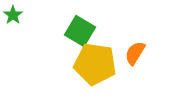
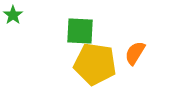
green square: rotated 28 degrees counterclockwise
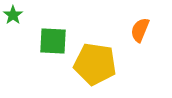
green square: moved 27 px left, 10 px down
orange semicircle: moved 5 px right, 23 px up; rotated 10 degrees counterclockwise
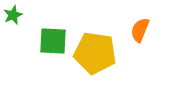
green star: rotated 12 degrees clockwise
yellow pentagon: moved 11 px up
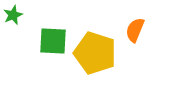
orange semicircle: moved 5 px left
yellow pentagon: rotated 9 degrees clockwise
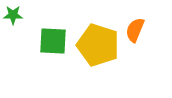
green star: rotated 24 degrees clockwise
yellow pentagon: moved 3 px right, 8 px up
